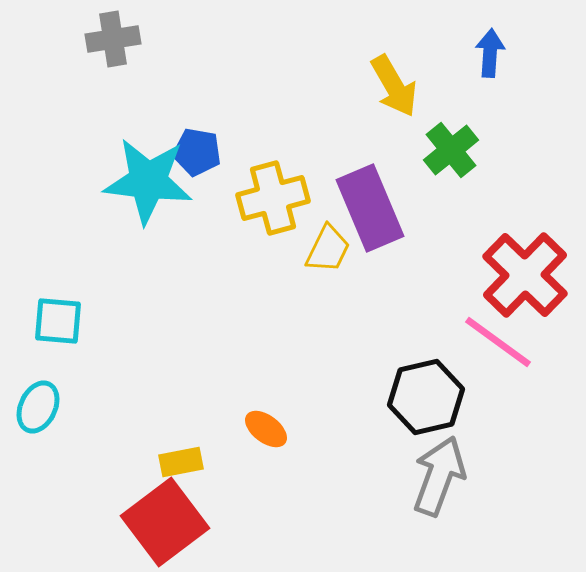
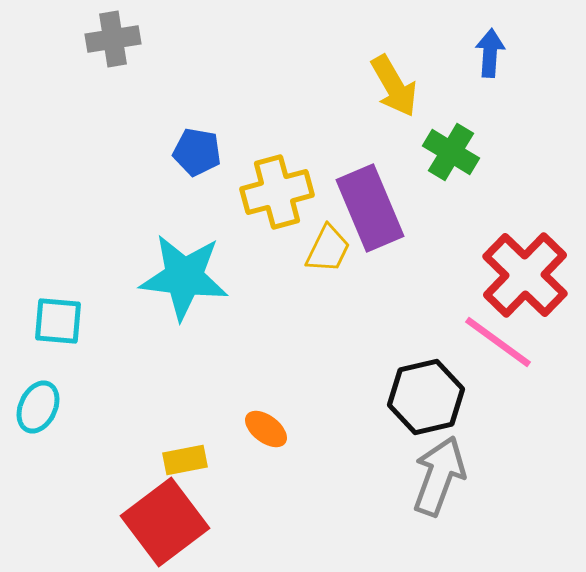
green cross: moved 2 px down; rotated 20 degrees counterclockwise
cyan star: moved 36 px right, 96 px down
yellow cross: moved 4 px right, 6 px up
yellow rectangle: moved 4 px right, 2 px up
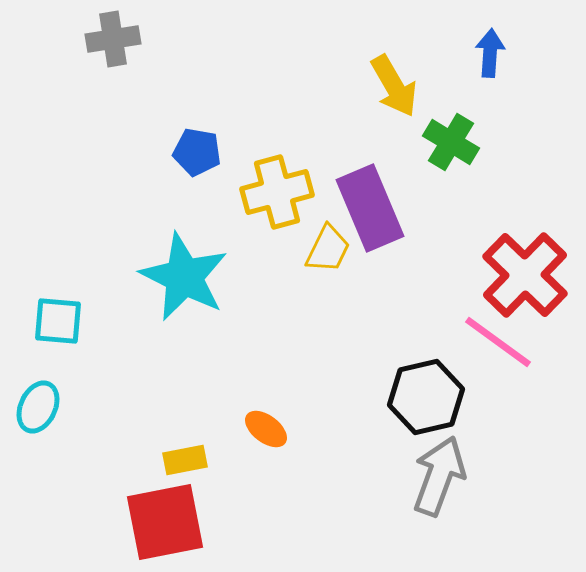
green cross: moved 10 px up
cyan star: rotated 20 degrees clockwise
red square: rotated 26 degrees clockwise
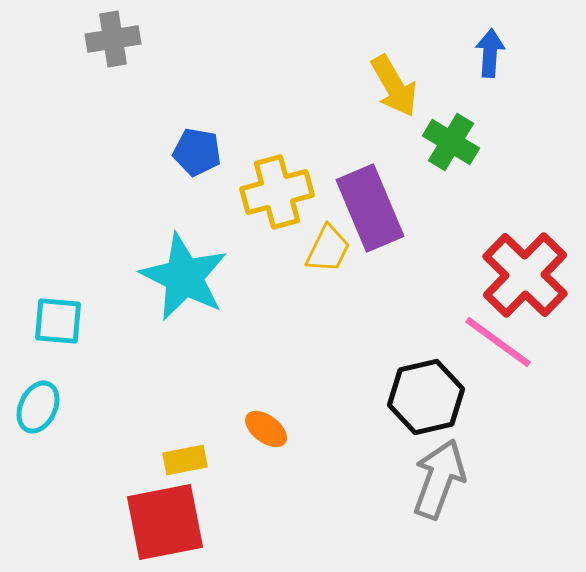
gray arrow: moved 3 px down
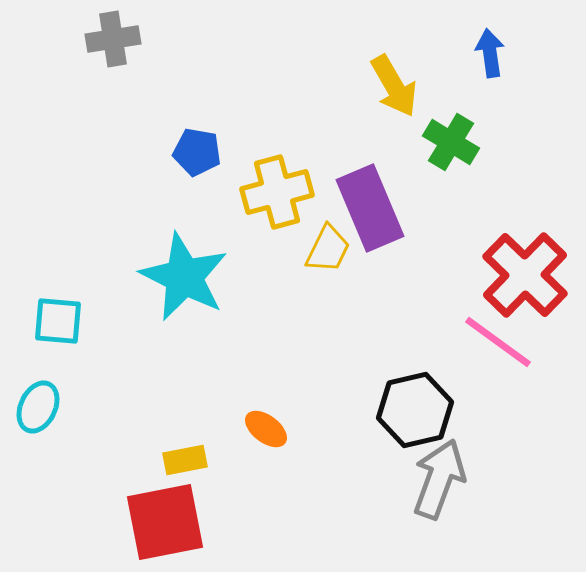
blue arrow: rotated 12 degrees counterclockwise
black hexagon: moved 11 px left, 13 px down
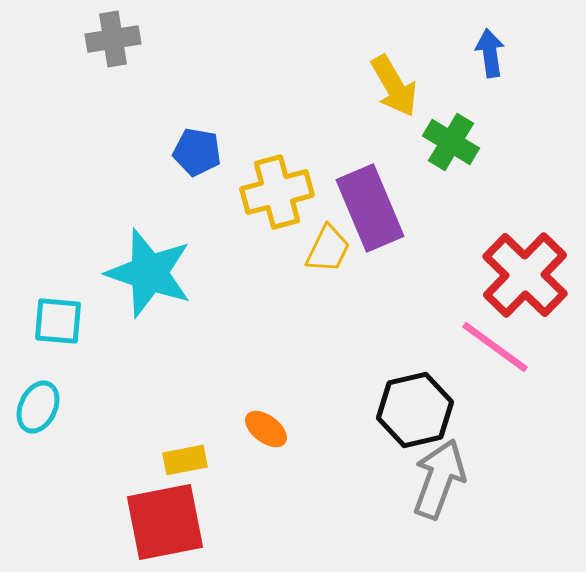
cyan star: moved 35 px left, 4 px up; rotated 8 degrees counterclockwise
pink line: moved 3 px left, 5 px down
